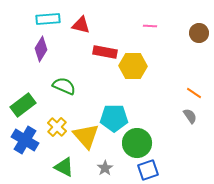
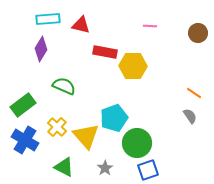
brown circle: moved 1 px left
cyan pentagon: rotated 20 degrees counterclockwise
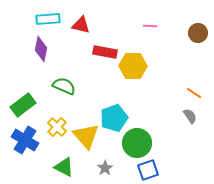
purple diamond: rotated 20 degrees counterclockwise
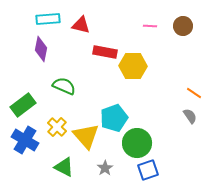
brown circle: moved 15 px left, 7 px up
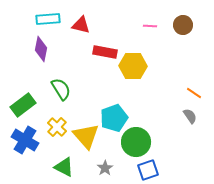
brown circle: moved 1 px up
green semicircle: moved 3 px left, 3 px down; rotated 35 degrees clockwise
green circle: moved 1 px left, 1 px up
